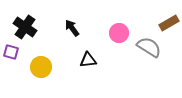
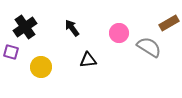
black cross: rotated 20 degrees clockwise
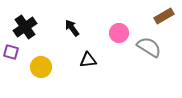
brown rectangle: moved 5 px left, 7 px up
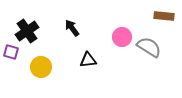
brown rectangle: rotated 36 degrees clockwise
black cross: moved 2 px right, 4 px down
pink circle: moved 3 px right, 4 px down
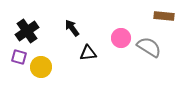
pink circle: moved 1 px left, 1 px down
purple square: moved 8 px right, 5 px down
black triangle: moved 7 px up
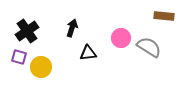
black arrow: rotated 54 degrees clockwise
